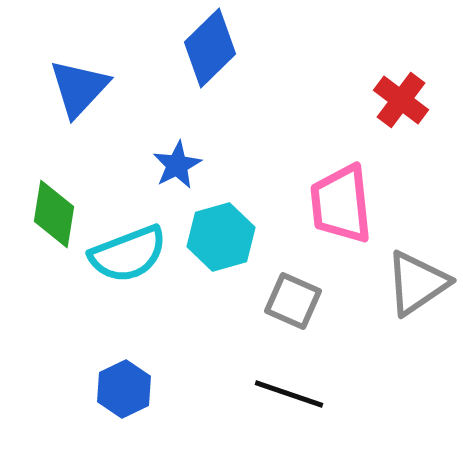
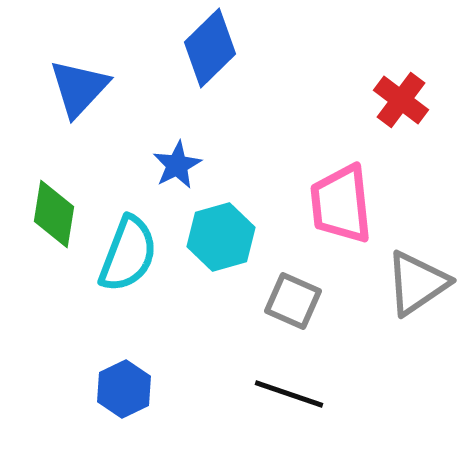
cyan semicircle: rotated 48 degrees counterclockwise
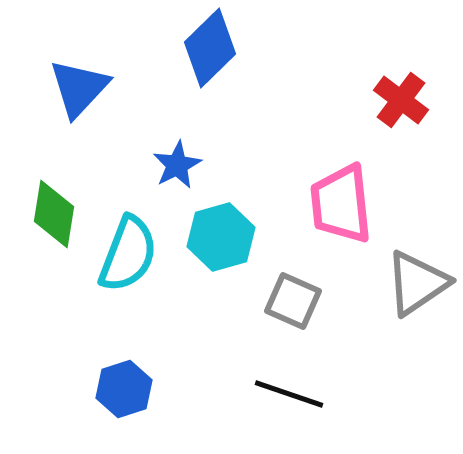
blue hexagon: rotated 8 degrees clockwise
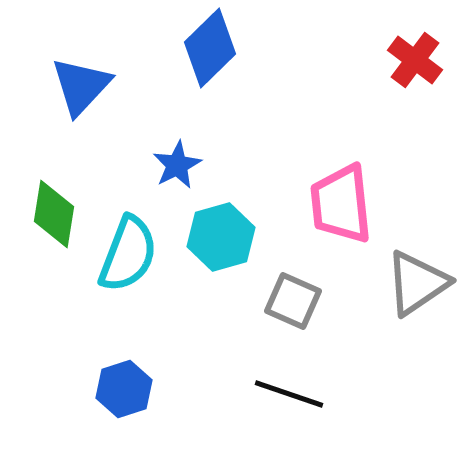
blue triangle: moved 2 px right, 2 px up
red cross: moved 14 px right, 40 px up
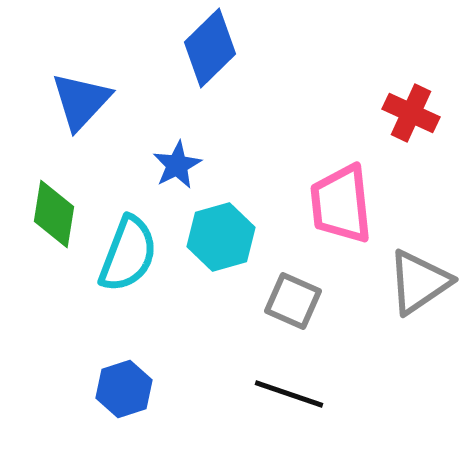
red cross: moved 4 px left, 53 px down; rotated 12 degrees counterclockwise
blue triangle: moved 15 px down
gray triangle: moved 2 px right, 1 px up
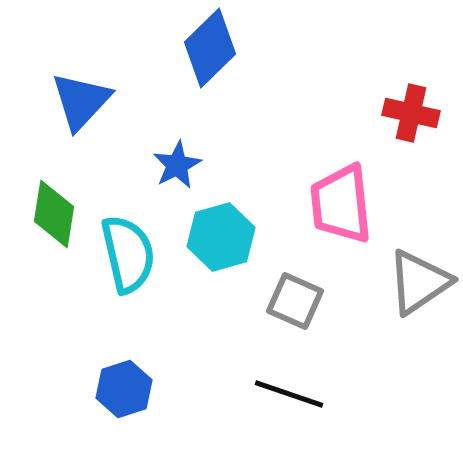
red cross: rotated 12 degrees counterclockwise
cyan semicircle: rotated 34 degrees counterclockwise
gray square: moved 2 px right
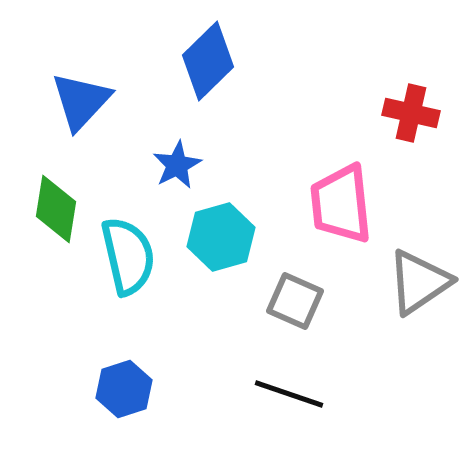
blue diamond: moved 2 px left, 13 px down
green diamond: moved 2 px right, 5 px up
cyan semicircle: moved 2 px down
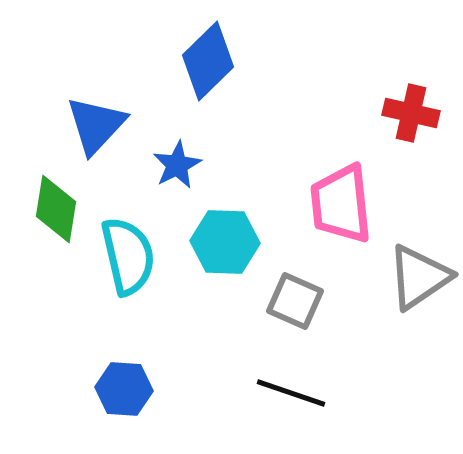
blue triangle: moved 15 px right, 24 px down
cyan hexagon: moved 4 px right, 5 px down; rotated 18 degrees clockwise
gray triangle: moved 5 px up
blue hexagon: rotated 22 degrees clockwise
black line: moved 2 px right, 1 px up
